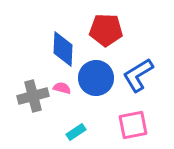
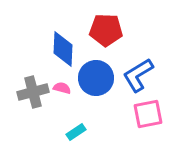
gray cross: moved 4 px up
pink square: moved 15 px right, 11 px up
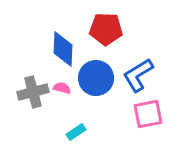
red pentagon: moved 1 px up
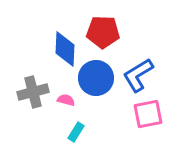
red pentagon: moved 3 px left, 3 px down
blue diamond: moved 2 px right
pink semicircle: moved 4 px right, 12 px down
cyan rectangle: rotated 24 degrees counterclockwise
